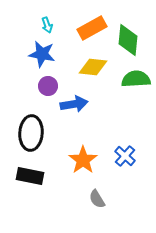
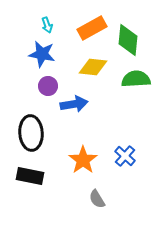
black ellipse: rotated 8 degrees counterclockwise
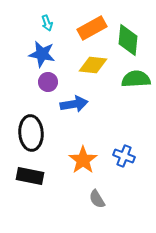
cyan arrow: moved 2 px up
yellow diamond: moved 2 px up
purple circle: moved 4 px up
blue cross: moved 1 px left; rotated 20 degrees counterclockwise
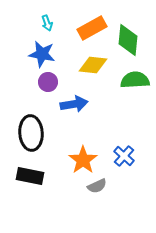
green semicircle: moved 1 px left, 1 px down
blue cross: rotated 20 degrees clockwise
gray semicircle: moved 13 px up; rotated 84 degrees counterclockwise
